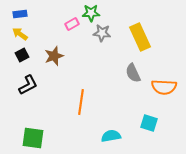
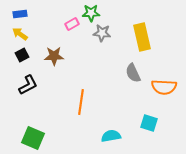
yellow rectangle: moved 2 px right; rotated 12 degrees clockwise
brown star: rotated 18 degrees clockwise
green square: rotated 15 degrees clockwise
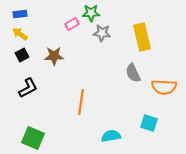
black L-shape: moved 3 px down
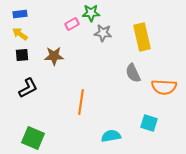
gray star: moved 1 px right
black square: rotated 24 degrees clockwise
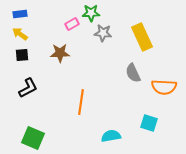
yellow rectangle: rotated 12 degrees counterclockwise
brown star: moved 6 px right, 3 px up
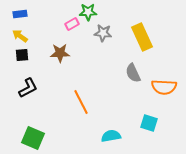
green star: moved 3 px left, 1 px up
yellow arrow: moved 2 px down
orange line: rotated 35 degrees counterclockwise
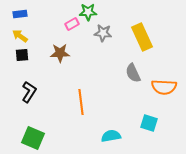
black L-shape: moved 1 px right, 4 px down; rotated 30 degrees counterclockwise
orange line: rotated 20 degrees clockwise
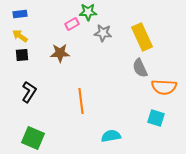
gray semicircle: moved 7 px right, 5 px up
orange line: moved 1 px up
cyan square: moved 7 px right, 5 px up
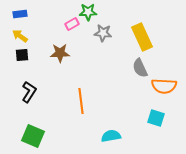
orange semicircle: moved 1 px up
green square: moved 2 px up
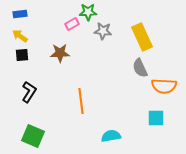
gray star: moved 2 px up
cyan square: rotated 18 degrees counterclockwise
